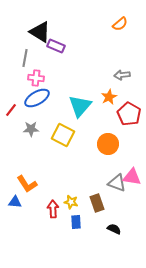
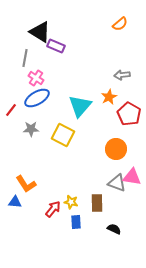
pink cross: rotated 28 degrees clockwise
orange circle: moved 8 px right, 5 px down
orange L-shape: moved 1 px left
brown rectangle: rotated 18 degrees clockwise
red arrow: rotated 42 degrees clockwise
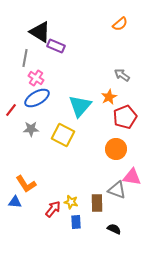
gray arrow: rotated 42 degrees clockwise
red pentagon: moved 4 px left, 3 px down; rotated 20 degrees clockwise
gray triangle: moved 7 px down
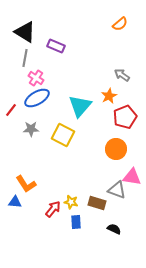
black triangle: moved 15 px left
orange star: moved 1 px up
brown rectangle: rotated 72 degrees counterclockwise
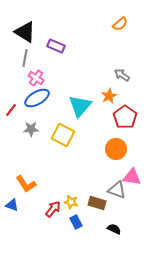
red pentagon: rotated 15 degrees counterclockwise
blue triangle: moved 3 px left, 3 px down; rotated 16 degrees clockwise
blue rectangle: rotated 24 degrees counterclockwise
